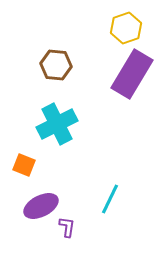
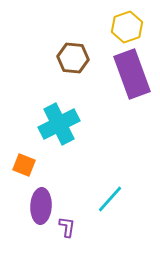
yellow hexagon: moved 1 px right, 1 px up
brown hexagon: moved 17 px right, 7 px up
purple rectangle: rotated 51 degrees counterclockwise
cyan cross: moved 2 px right
cyan line: rotated 16 degrees clockwise
purple ellipse: rotated 60 degrees counterclockwise
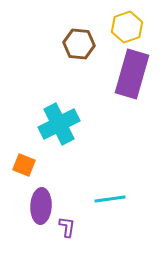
brown hexagon: moved 6 px right, 14 px up
purple rectangle: rotated 36 degrees clockwise
cyan line: rotated 40 degrees clockwise
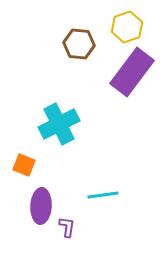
purple rectangle: moved 2 px up; rotated 21 degrees clockwise
cyan line: moved 7 px left, 4 px up
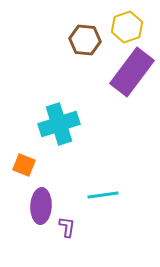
brown hexagon: moved 6 px right, 4 px up
cyan cross: rotated 9 degrees clockwise
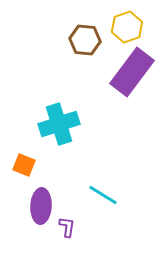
cyan line: rotated 40 degrees clockwise
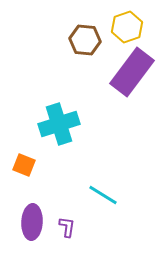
purple ellipse: moved 9 px left, 16 px down
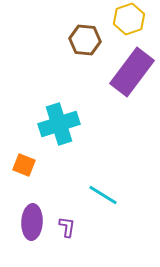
yellow hexagon: moved 2 px right, 8 px up
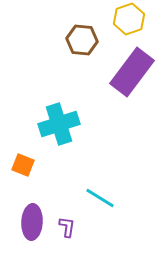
brown hexagon: moved 3 px left
orange square: moved 1 px left
cyan line: moved 3 px left, 3 px down
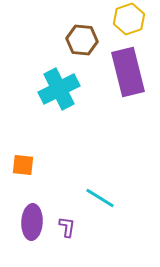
purple rectangle: moved 4 px left; rotated 51 degrees counterclockwise
cyan cross: moved 35 px up; rotated 9 degrees counterclockwise
orange square: rotated 15 degrees counterclockwise
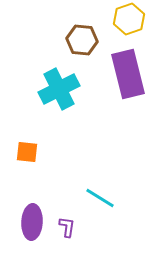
purple rectangle: moved 2 px down
orange square: moved 4 px right, 13 px up
